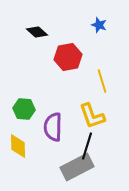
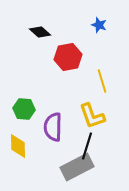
black diamond: moved 3 px right
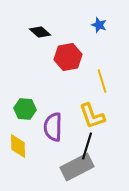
green hexagon: moved 1 px right
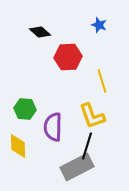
red hexagon: rotated 8 degrees clockwise
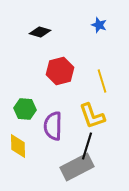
black diamond: rotated 25 degrees counterclockwise
red hexagon: moved 8 px left, 14 px down; rotated 12 degrees counterclockwise
purple semicircle: moved 1 px up
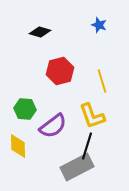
purple semicircle: rotated 128 degrees counterclockwise
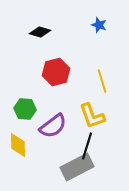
red hexagon: moved 4 px left, 1 px down
yellow diamond: moved 1 px up
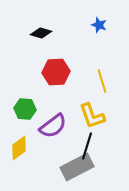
black diamond: moved 1 px right, 1 px down
red hexagon: rotated 12 degrees clockwise
yellow diamond: moved 1 px right, 3 px down; rotated 55 degrees clockwise
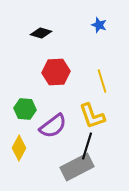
yellow diamond: rotated 25 degrees counterclockwise
